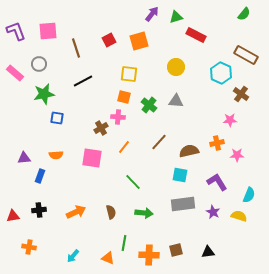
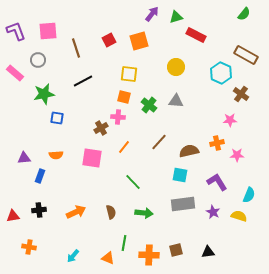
gray circle at (39, 64): moved 1 px left, 4 px up
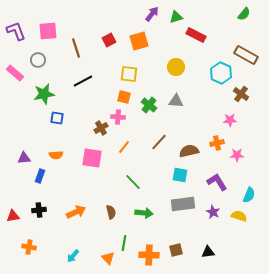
orange triangle at (108, 258): rotated 24 degrees clockwise
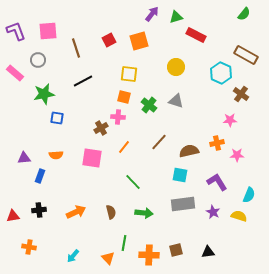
gray triangle at (176, 101): rotated 14 degrees clockwise
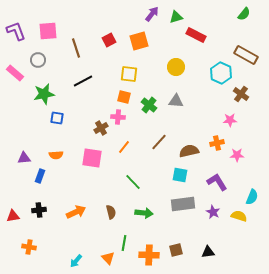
gray triangle at (176, 101): rotated 14 degrees counterclockwise
cyan semicircle at (249, 195): moved 3 px right, 2 px down
cyan arrow at (73, 256): moved 3 px right, 5 px down
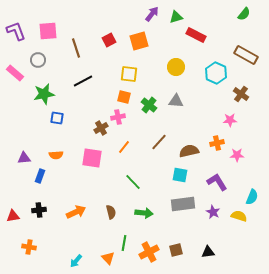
cyan hexagon at (221, 73): moved 5 px left
pink cross at (118, 117): rotated 16 degrees counterclockwise
orange cross at (149, 255): moved 3 px up; rotated 30 degrees counterclockwise
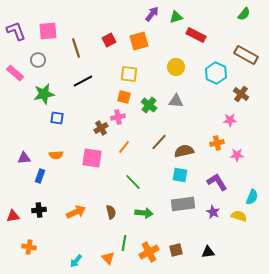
brown semicircle at (189, 151): moved 5 px left
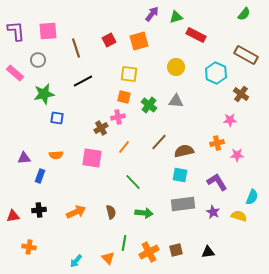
purple L-shape at (16, 31): rotated 15 degrees clockwise
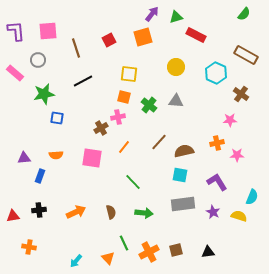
orange square at (139, 41): moved 4 px right, 4 px up
green line at (124, 243): rotated 35 degrees counterclockwise
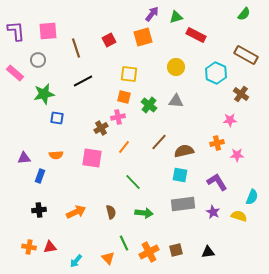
red triangle at (13, 216): moved 37 px right, 31 px down
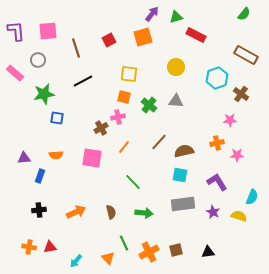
cyan hexagon at (216, 73): moved 1 px right, 5 px down; rotated 15 degrees clockwise
